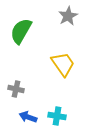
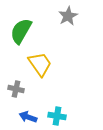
yellow trapezoid: moved 23 px left
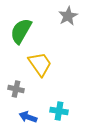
cyan cross: moved 2 px right, 5 px up
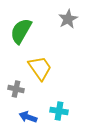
gray star: moved 3 px down
yellow trapezoid: moved 4 px down
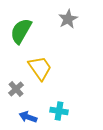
gray cross: rotated 35 degrees clockwise
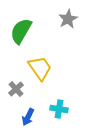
cyan cross: moved 2 px up
blue arrow: rotated 84 degrees counterclockwise
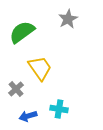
green semicircle: moved 1 px right, 1 px down; rotated 24 degrees clockwise
blue arrow: moved 1 px up; rotated 48 degrees clockwise
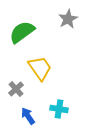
blue arrow: rotated 72 degrees clockwise
